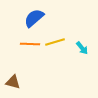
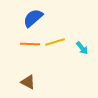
blue semicircle: moved 1 px left
brown triangle: moved 15 px right; rotated 14 degrees clockwise
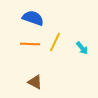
blue semicircle: rotated 60 degrees clockwise
yellow line: rotated 48 degrees counterclockwise
brown triangle: moved 7 px right
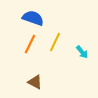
orange line: rotated 66 degrees counterclockwise
cyan arrow: moved 4 px down
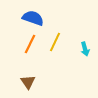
cyan arrow: moved 3 px right, 3 px up; rotated 24 degrees clockwise
brown triangle: moved 7 px left; rotated 28 degrees clockwise
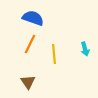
yellow line: moved 1 px left, 12 px down; rotated 30 degrees counterclockwise
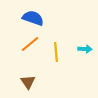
orange line: rotated 24 degrees clockwise
cyan arrow: rotated 72 degrees counterclockwise
yellow line: moved 2 px right, 2 px up
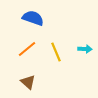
orange line: moved 3 px left, 5 px down
yellow line: rotated 18 degrees counterclockwise
brown triangle: rotated 14 degrees counterclockwise
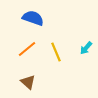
cyan arrow: moved 1 px right, 1 px up; rotated 128 degrees clockwise
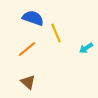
cyan arrow: rotated 16 degrees clockwise
yellow line: moved 19 px up
